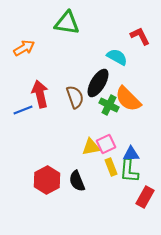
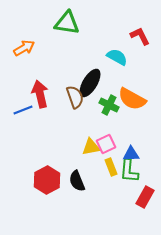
black ellipse: moved 8 px left
orange semicircle: moved 4 px right; rotated 16 degrees counterclockwise
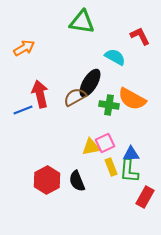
green triangle: moved 15 px right, 1 px up
cyan semicircle: moved 2 px left
brown semicircle: rotated 100 degrees counterclockwise
green cross: rotated 18 degrees counterclockwise
pink square: moved 1 px left, 1 px up
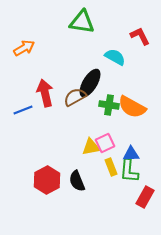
red arrow: moved 5 px right, 1 px up
orange semicircle: moved 8 px down
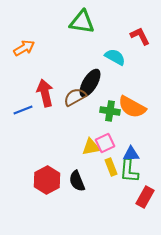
green cross: moved 1 px right, 6 px down
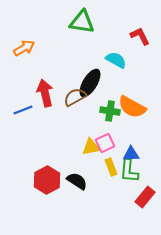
cyan semicircle: moved 1 px right, 3 px down
black semicircle: rotated 145 degrees clockwise
red rectangle: rotated 10 degrees clockwise
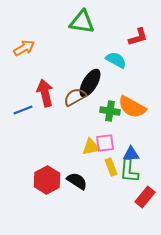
red L-shape: moved 2 px left, 1 px down; rotated 100 degrees clockwise
pink square: rotated 18 degrees clockwise
